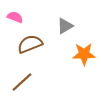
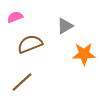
pink semicircle: rotated 42 degrees counterclockwise
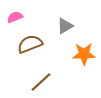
brown line: moved 19 px right
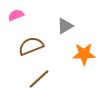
pink semicircle: moved 1 px right, 2 px up
brown semicircle: moved 1 px right, 2 px down
brown line: moved 2 px left, 3 px up
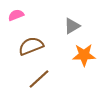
gray triangle: moved 7 px right
orange star: moved 1 px down
